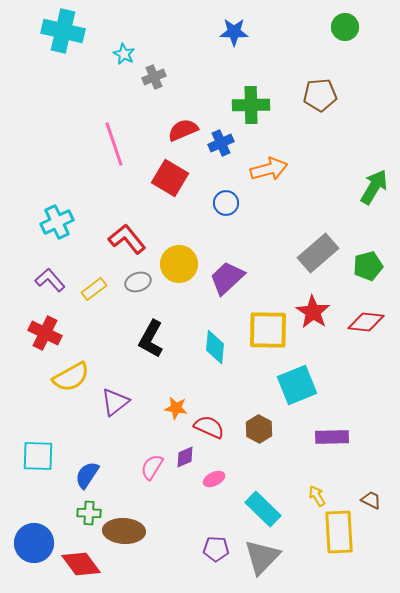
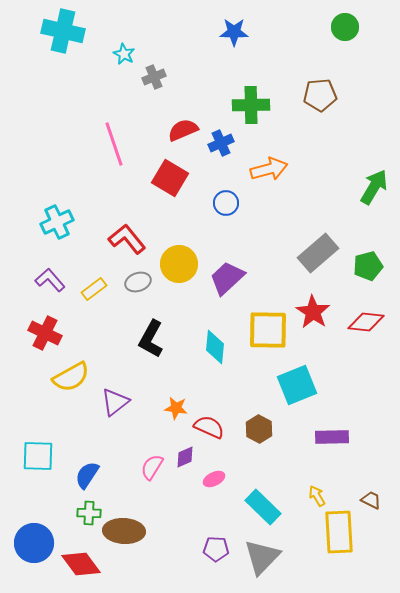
cyan rectangle at (263, 509): moved 2 px up
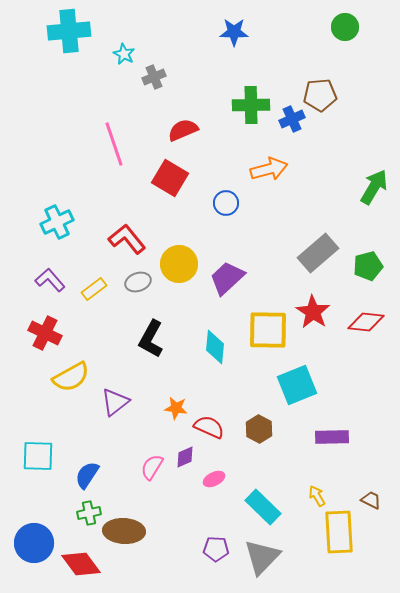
cyan cross at (63, 31): moved 6 px right; rotated 18 degrees counterclockwise
blue cross at (221, 143): moved 71 px right, 24 px up
green cross at (89, 513): rotated 15 degrees counterclockwise
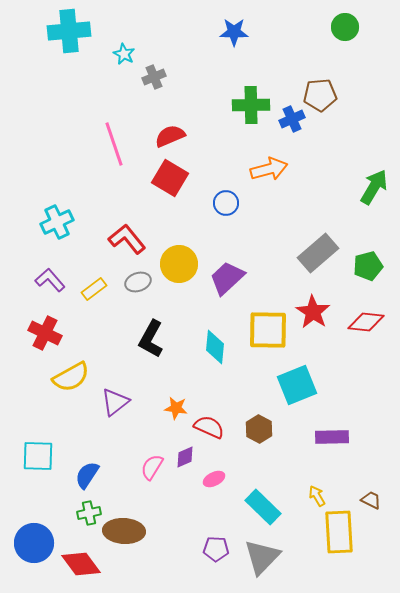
red semicircle at (183, 130): moved 13 px left, 6 px down
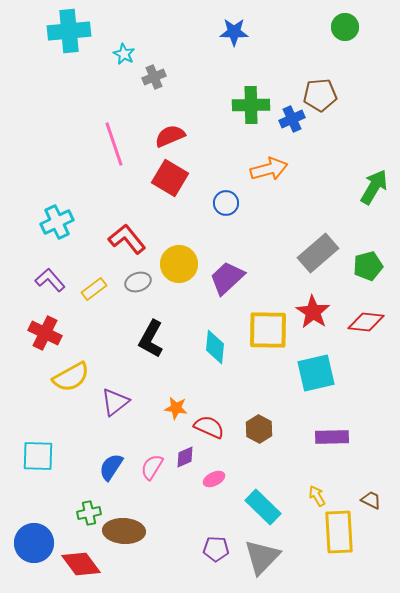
cyan square at (297, 385): moved 19 px right, 12 px up; rotated 9 degrees clockwise
blue semicircle at (87, 475): moved 24 px right, 8 px up
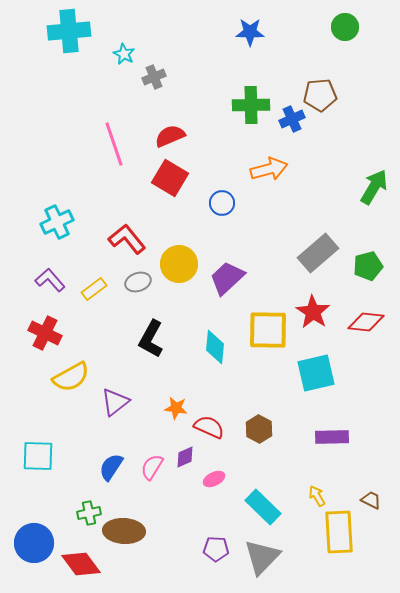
blue star at (234, 32): moved 16 px right
blue circle at (226, 203): moved 4 px left
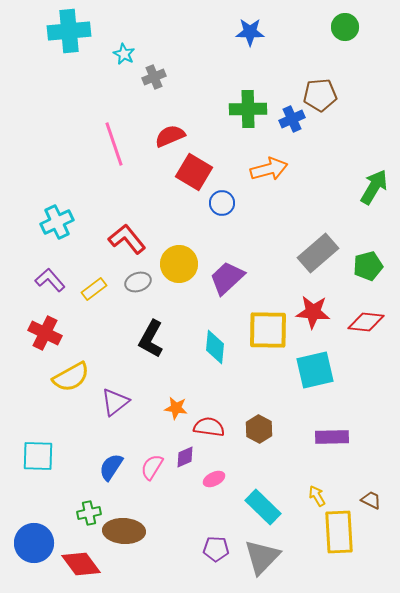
green cross at (251, 105): moved 3 px left, 4 px down
red square at (170, 178): moved 24 px right, 6 px up
red star at (313, 312): rotated 28 degrees counterclockwise
cyan square at (316, 373): moved 1 px left, 3 px up
red semicircle at (209, 427): rotated 16 degrees counterclockwise
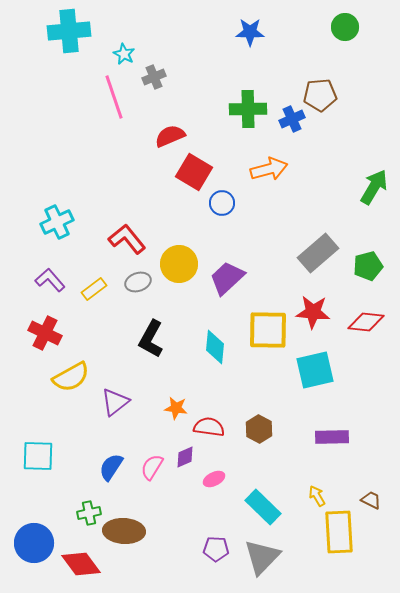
pink line at (114, 144): moved 47 px up
